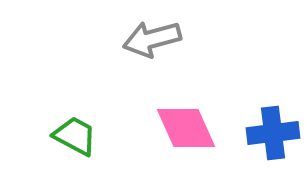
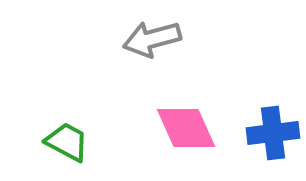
green trapezoid: moved 8 px left, 6 px down
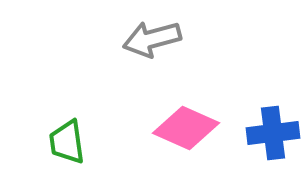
pink diamond: rotated 42 degrees counterclockwise
green trapezoid: rotated 126 degrees counterclockwise
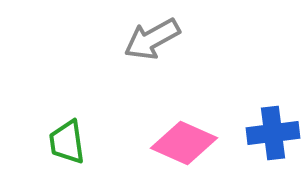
gray arrow: rotated 14 degrees counterclockwise
pink diamond: moved 2 px left, 15 px down
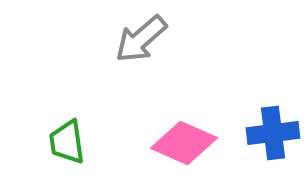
gray arrow: moved 11 px left; rotated 12 degrees counterclockwise
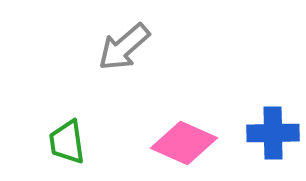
gray arrow: moved 17 px left, 8 px down
blue cross: rotated 6 degrees clockwise
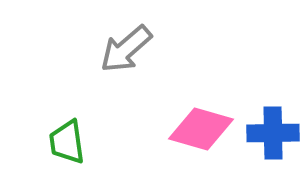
gray arrow: moved 2 px right, 2 px down
pink diamond: moved 17 px right, 14 px up; rotated 8 degrees counterclockwise
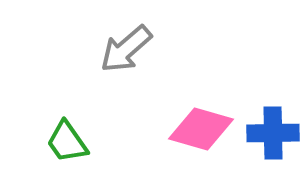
green trapezoid: rotated 27 degrees counterclockwise
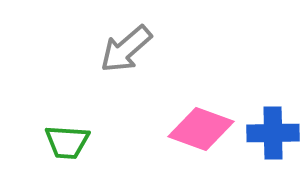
pink diamond: rotated 4 degrees clockwise
green trapezoid: rotated 51 degrees counterclockwise
